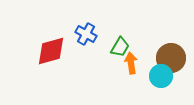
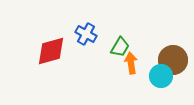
brown circle: moved 2 px right, 2 px down
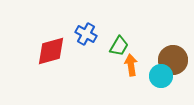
green trapezoid: moved 1 px left, 1 px up
orange arrow: moved 2 px down
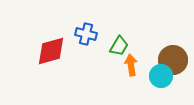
blue cross: rotated 15 degrees counterclockwise
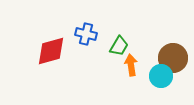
brown circle: moved 2 px up
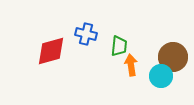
green trapezoid: rotated 25 degrees counterclockwise
brown circle: moved 1 px up
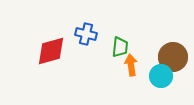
green trapezoid: moved 1 px right, 1 px down
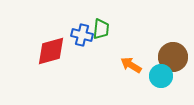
blue cross: moved 4 px left, 1 px down
green trapezoid: moved 19 px left, 18 px up
orange arrow: rotated 50 degrees counterclockwise
